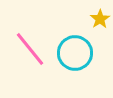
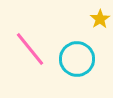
cyan circle: moved 2 px right, 6 px down
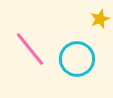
yellow star: rotated 12 degrees clockwise
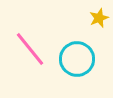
yellow star: moved 1 px left, 1 px up
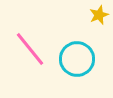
yellow star: moved 3 px up
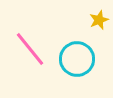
yellow star: moved 5 px down
